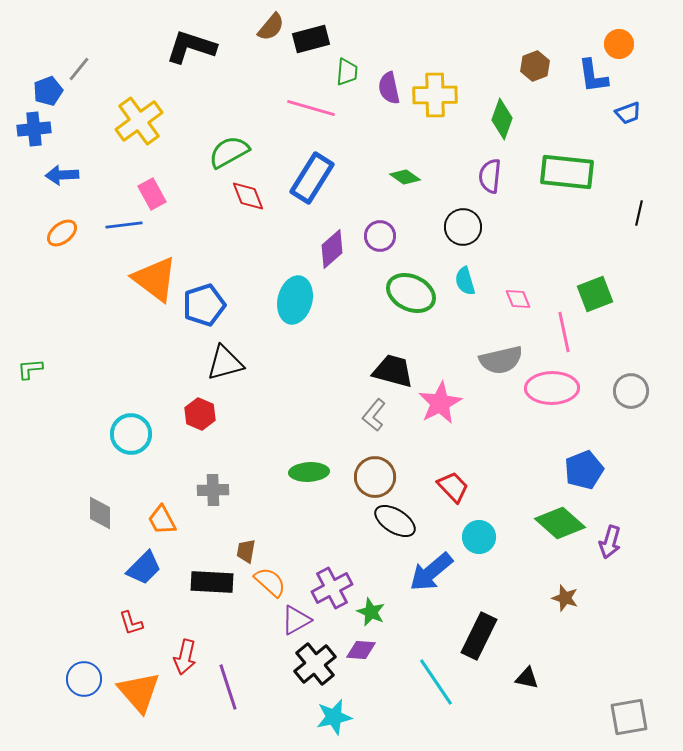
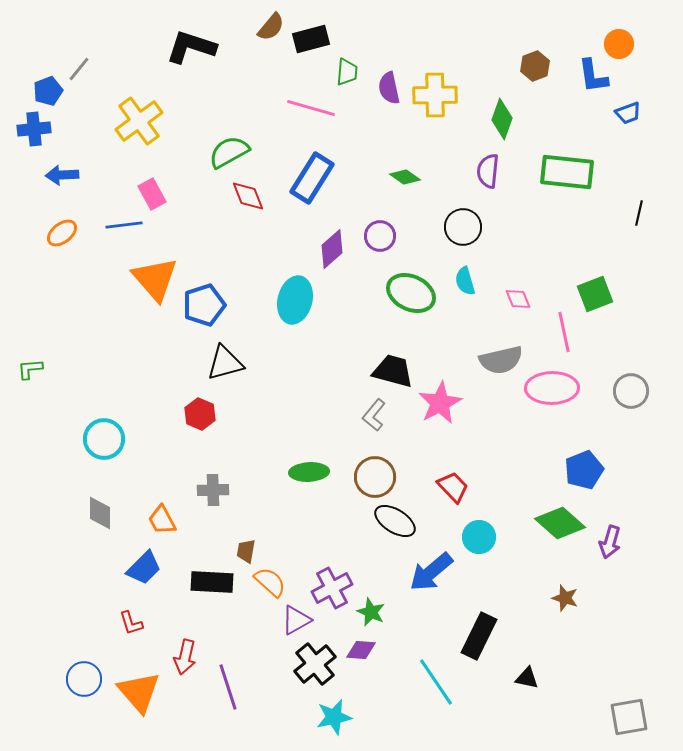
purple semicircle at (490, 176): moved 2 px left, 5 px up
orange triangle at (155, 279): rotated 12 degrees clockwise
cyan circle at (131, 434): moved 27 px left, 5 px down
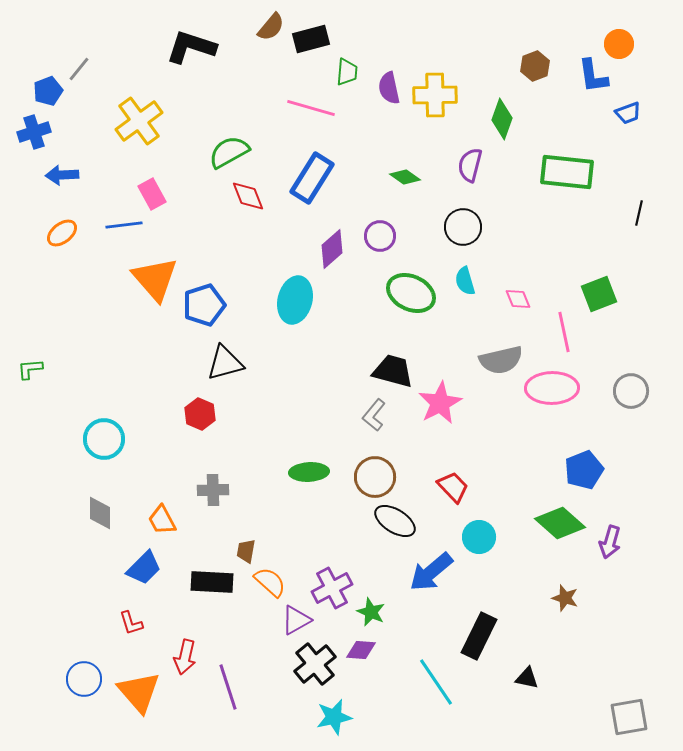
blue cross at (34, 129): moved 3 px down; rotated 12 degrees counterclockwise
purple semicircle at (488, 171): moved 18 px left, 6 px up; rotated 8 degrees clockwise
green square at (595, 294): moved 4 px right
